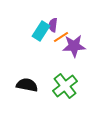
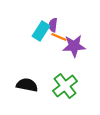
orange line: moved 2 px left; rotated 56 degrees clockwise
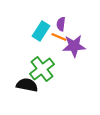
purple semicircle: moved 8 px right, 1 px up
green cross: moved 23 px left, 17 px up
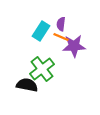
orange line: moved 2 px right
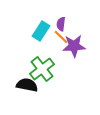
orange line: rotated 21 degrees clockwise
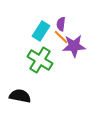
green cross: moved 2 px left, 9 px up; rotated 20 degrees counterclockwise
black semicircle: moved 7 px left, 11 px down
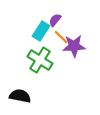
purple semicircle: moved 6 px left, 4 px up; rotated 32 degrees clockwise
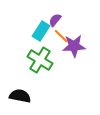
orange line: moved 1 px up
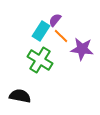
purple star: moved 8 px right, 3 px down; rotated 10 degrees clockwise
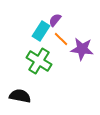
orange line: moved 3 px down
green cross: moved 1 px left, 1 px down
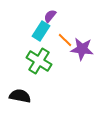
purple semicircle: moved 5 px left, 4 px up
orange line: moved 4 px right, 1 px down
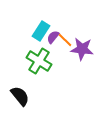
purple semicircle: moved 3 px right, 21 px down
black semicircle: rotated 40 degrees clockwise
